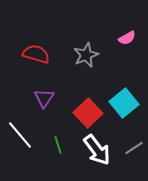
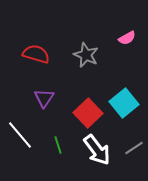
gray star: rotated 25 degrees counterclockwise
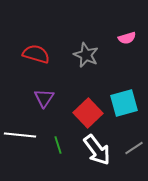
pink semicircle: rotated 12 degrees clockwise
cyan square: rotated 24 degrees clockwise
white line: rotated 44 degrees counterclockwise
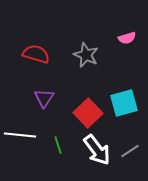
gray line: moved 4 px left, 3 px down
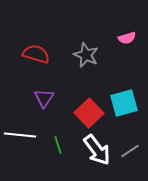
red square: moved 1 px right
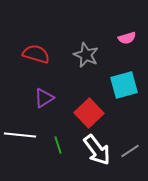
purple triangle: rotated 25 degrees clockwise
cyan square: moved 18 px up
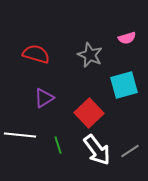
gray star: moved 4 px right
